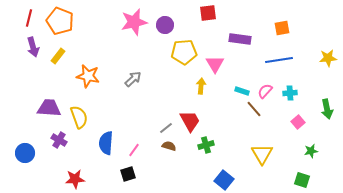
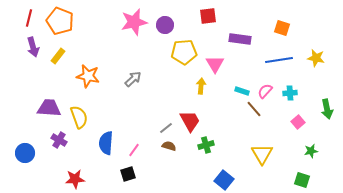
red square: moved 3 px down
orange square: rotated 28 degrees clockwise
yellow star: moved 12 px left; rotated 18 degrees clockwise
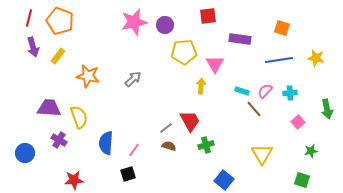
red star: moved 1 px left, 1 px down
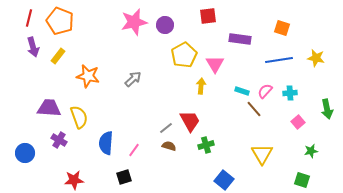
yellow pentagon: moved 3 px down; rotated 25 degrees counterclockwise
black square: moved 4 px left, 3 px down
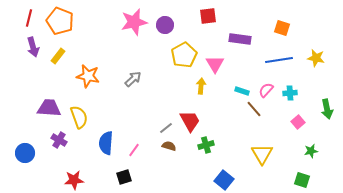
pink semicircle: moved 1 px right, 1 px up
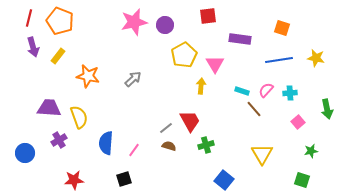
purple cross: rotated 28 degrees clockwise
black square: moved 2 px down
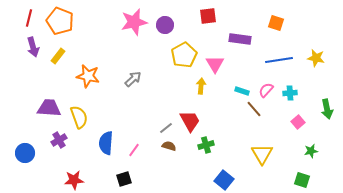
orange square: moved 6 px left, 5 px up
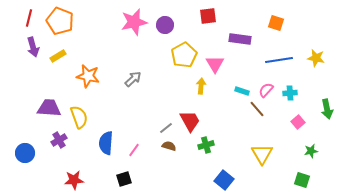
yellow rectangle: rotated 21 degrees clockwise
brown line: moved 3 px right
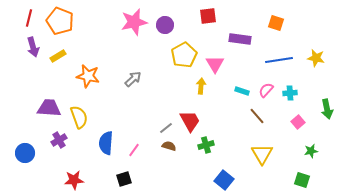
brown line: moved 7 px down
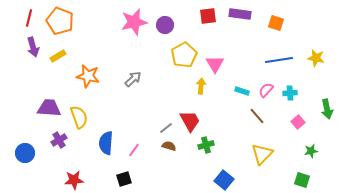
purple rectangle: moved 25 px up
yellow triangle: rotated 15 degrees clockwise
